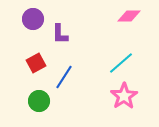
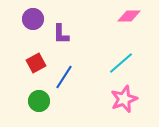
purple L-shape: moved 1 px right
pink star: moved 3 px down; rotated 12 degrees clockwise
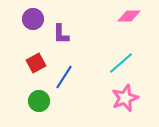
pink star: moved 1 px right, 1 px up
